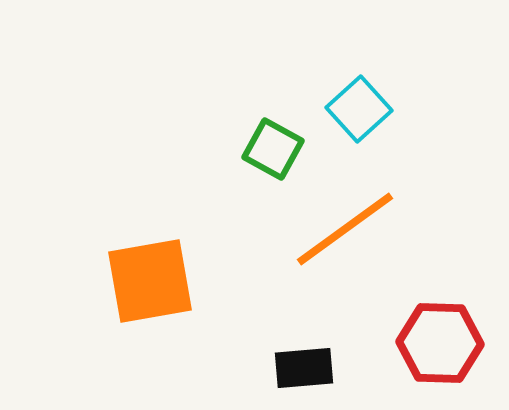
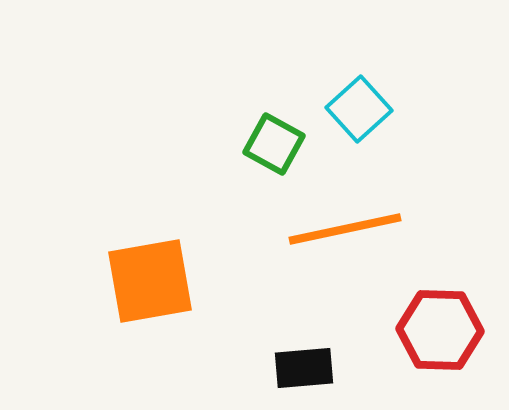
green square: moved 1 px right, 5 px up
orange line: rotated 24 degrees clockwise
red hexagon: moved 13 px up
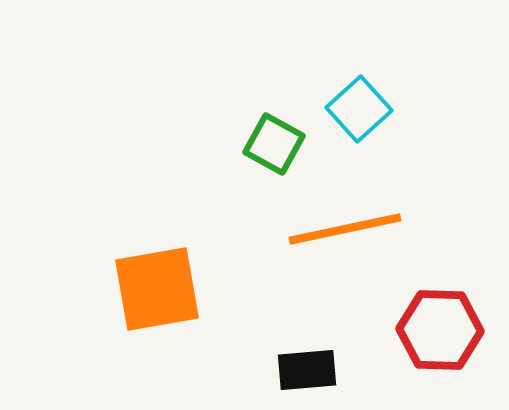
orange square: moved 7 px right, 8 px down
black rectangle: moved 3 px right, 2 px down
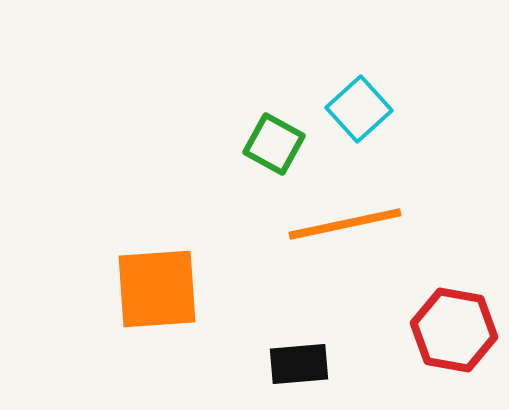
orange line: moved 5 px up
orange square: rotated 6 degrees clockwise
red hexagon: moved 14 px right; rotated 8 degrees clockwise
black rectangle: moved 8 px left, 6 px up
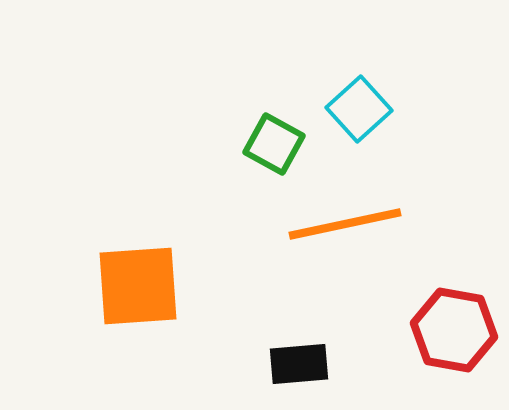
orange square: moved 19 px left, 3 px up
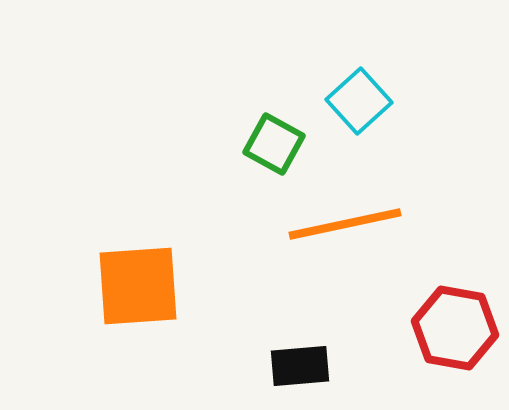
cyan square: moved 8 px up
red hexagon: moved 1 px right, 2 px up
black rectangle: moved 1 px right, 2 px down
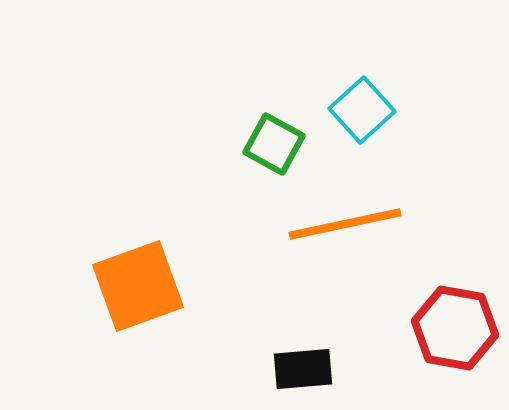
cyan square: moved 3 px right, 9 px down
orange square: rotated 16 degrees counterclockwise
black rectangle: moved 3 px right, 3 px down
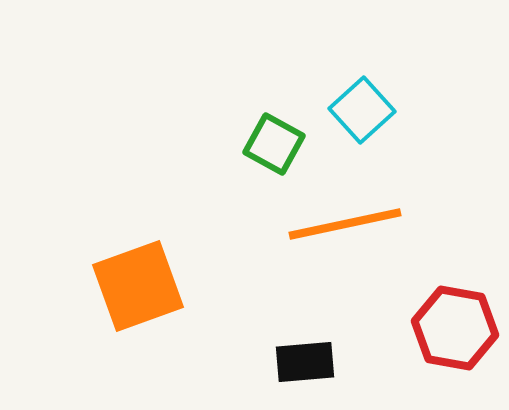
black rectangle: moved 2 px right, 7 px up
